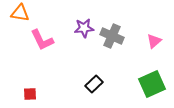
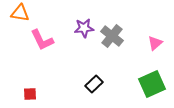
gray cross: rotated 15 degrees clockwise
pink triangle: moved 1 px right, 2 px down
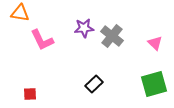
pink triangle: rotated 35 degrees counterclockwise
green square: moved 2 px right; rotated 8 degrees clockwise
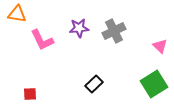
orange triangle: moved 3 px left, 1 px down
purple star: moved 5 px left
gray cross: moved 2 px right, 5 px up; rotated 25 degrees clockwise
pink triangle: moved 5 px right, 3 px down
green square: rotated 16 degrees counterclockwise
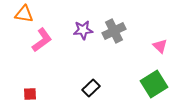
orange triangle: moved 7 px right
purple star: moved 4 px right, 2 px down
pink L-shape: rotated 100 degrees counterclockwise
black rectangle: moved 3 px left, 4 px down
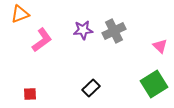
orange triangle: moved 4 px left; rotated 30 degrees counterclockwise
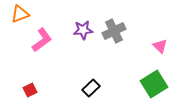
red square: moved 4 px up; rotated 24 degrees counterclockwise
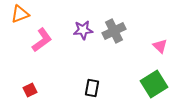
black rectangle: moved 1 px right; rotated 36 degrees counterclockwise
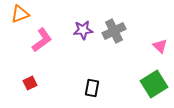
red square: moved 7 px up
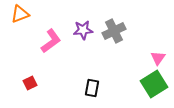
pink L-shape: moved 9 px right, 1 px down
pink triangle: moved 2 px left, 12 px down; rotated 21 degrees clockwise
